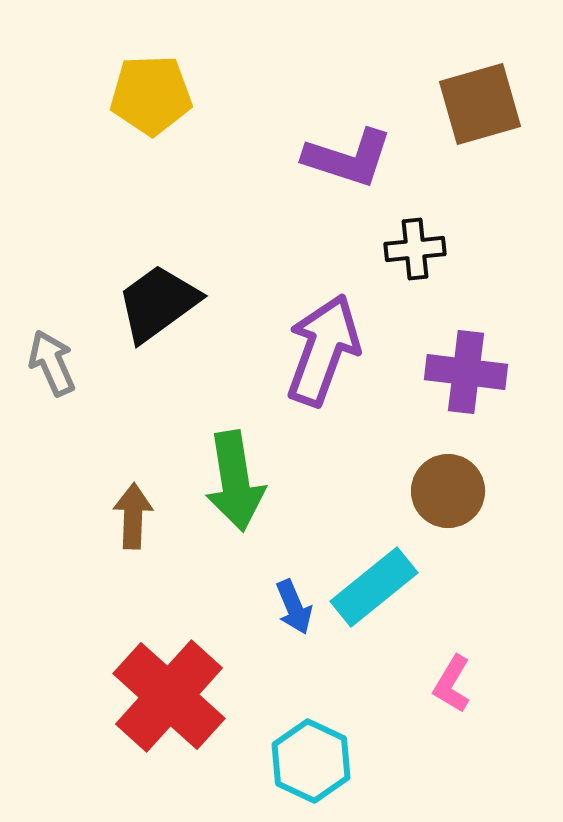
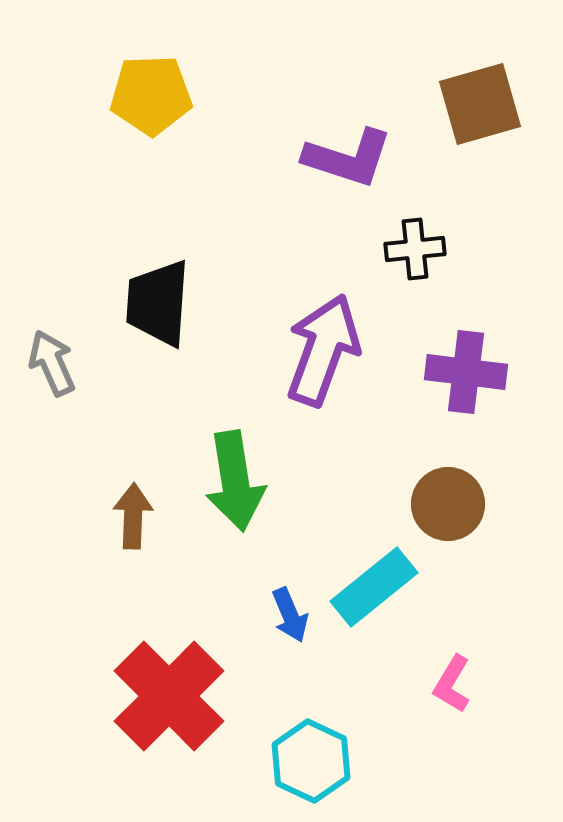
black trapezoid: rotated 50 degrees counterclockwise
brown circle: moved 13 px down
blue arrow: moved 4 px left, 8 px down
red cross: rotated 3 degrees clockwise
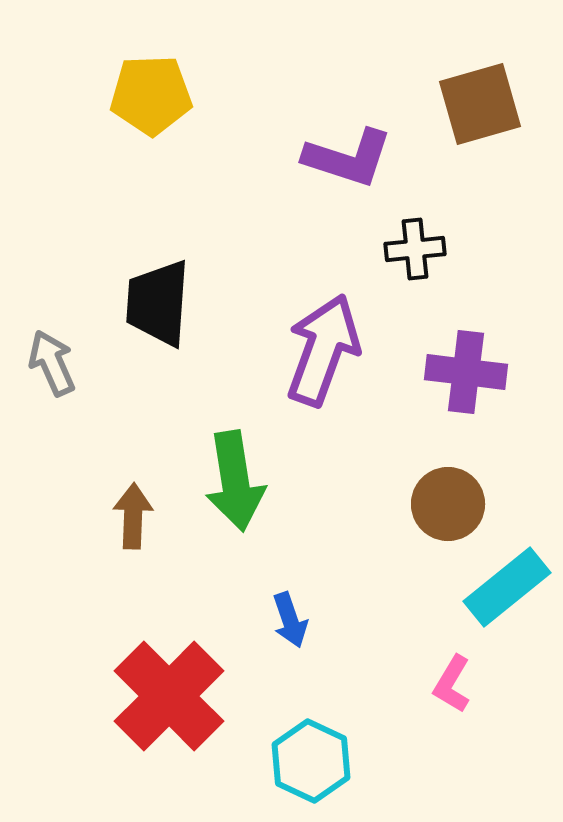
cyan rectangle: moved 133 px right
blue arrow: moved 5 px down; rotated 4 degrees clockwise
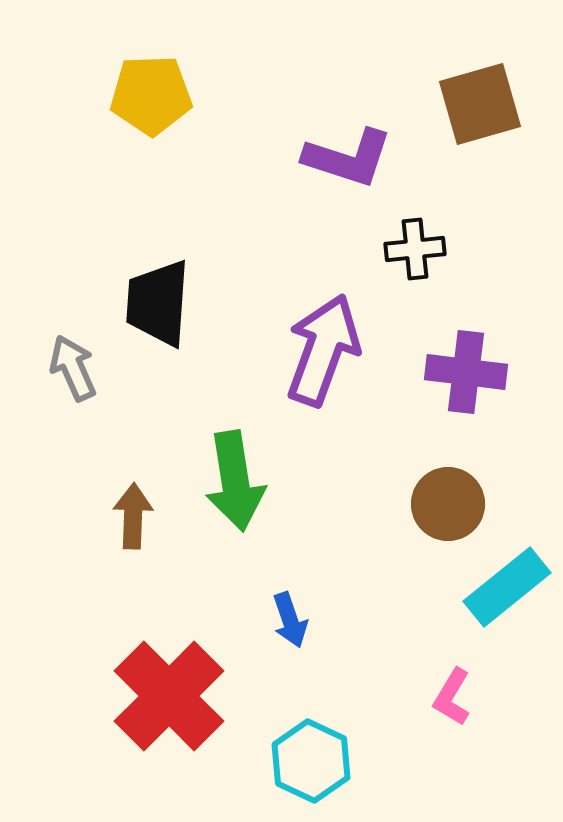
gray arrow: moved 21 px right, 5 px down
pink L-shape: moved 13 px down
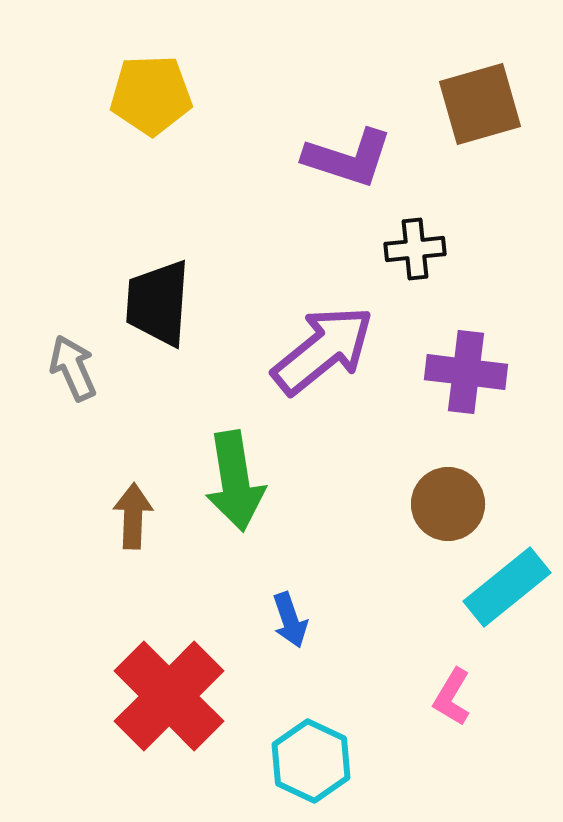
purple arrow: rotated 31 degrees clockwise
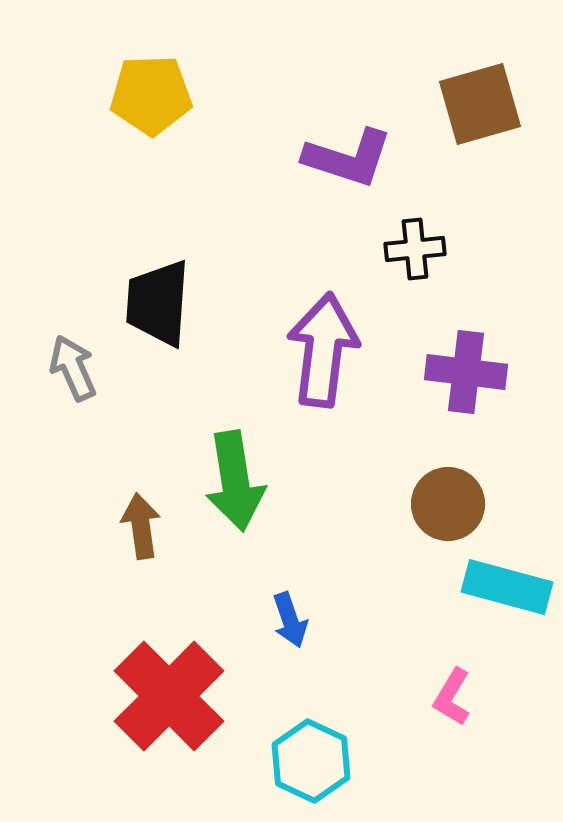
purple arrow: rotated 44 degrees counterclockwise
brown arrow: moved 8 px right, 10 px down; rotated 10 degrees counterclockwise
cyan rectangle: rotated 54 degrees clockwise
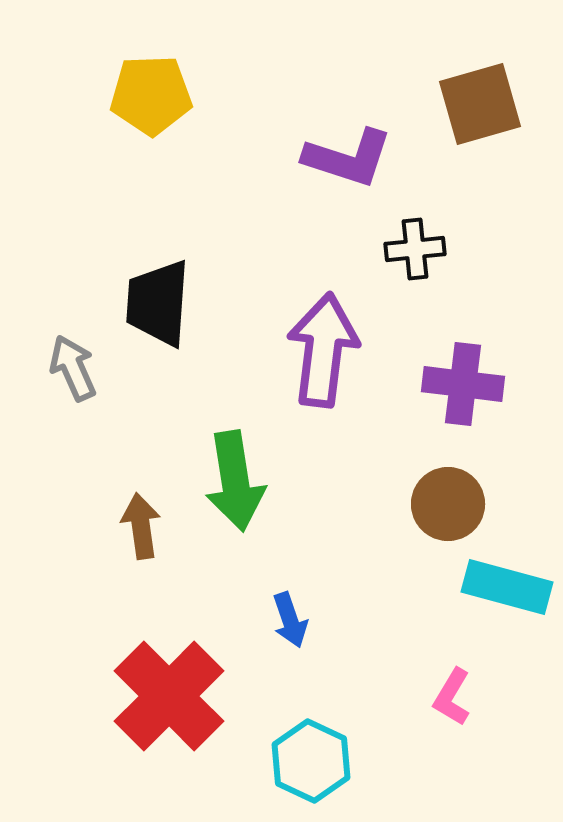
purple cross: moved 3 px left, 12 px down
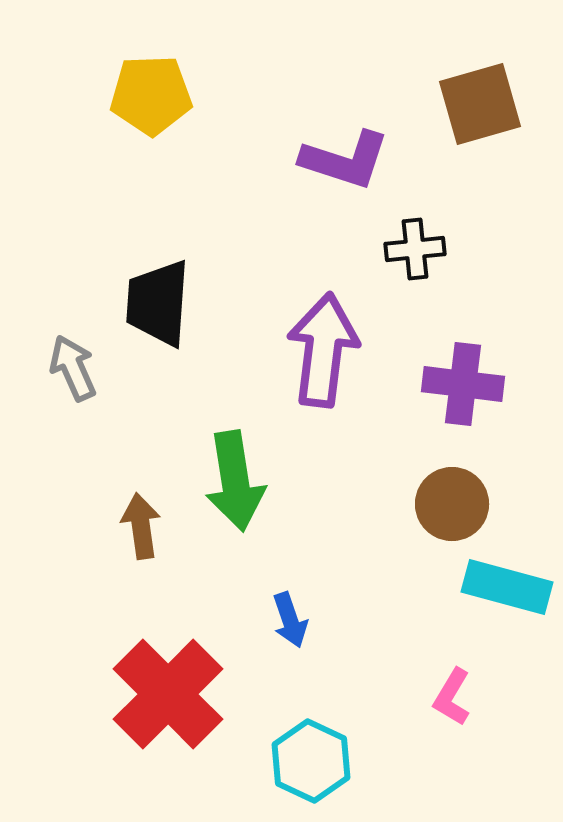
purple L-shape: moved 3 px left, 2 px down
brown circle: moved 4 px right
red cross: moved 1 px left, 2 px up
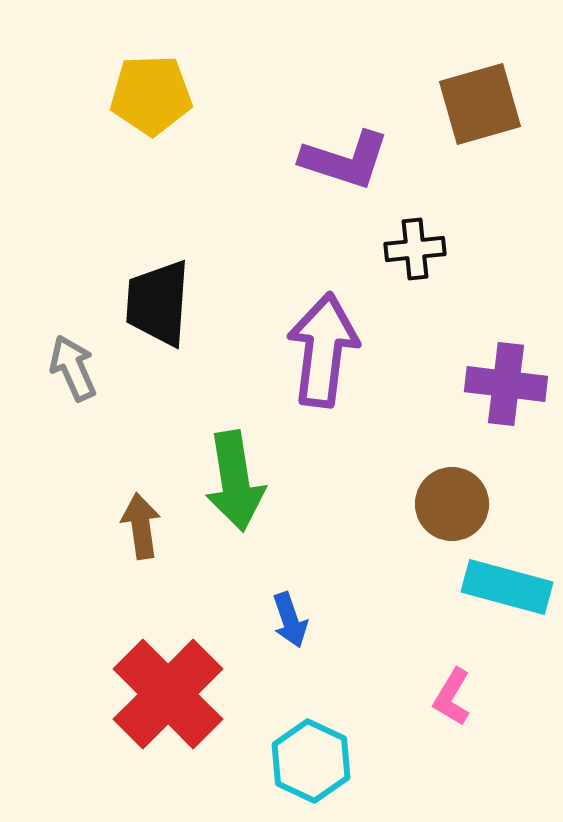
purple cross: moved 43 px right
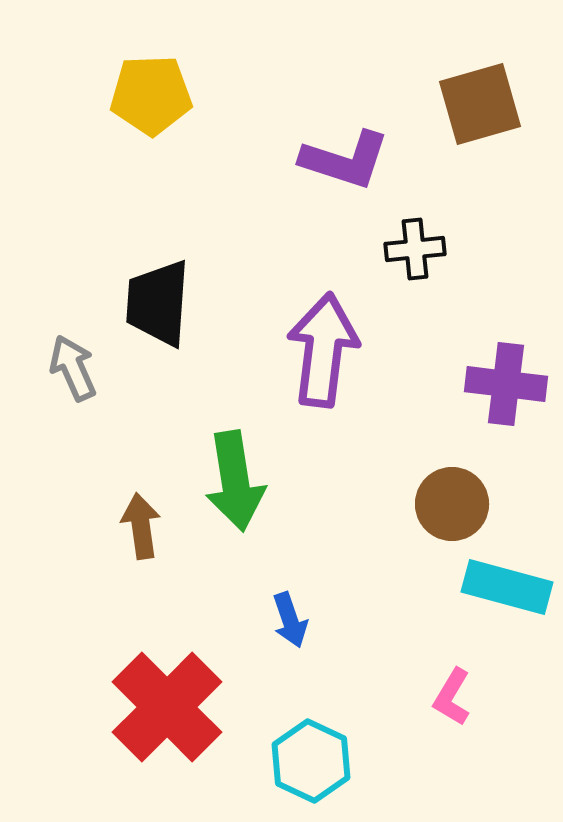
red cross: moved 1 px left, 13 px down
